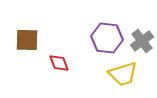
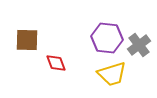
gray cross: moved 3 px left, 4 px down
red diamond: moved 3 px left
yellow trapezoid: moved 11 px left
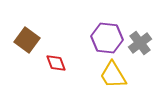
brown square: rotated 35 degrees clockwise
gray cross: moved 1 px right, 2 px up
yellow trapezoid: moved 1 px right, 1 px down; rotated 76 degrees clockwise
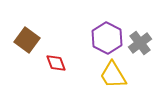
purple hexagon: rotated 20 degrees clockwise
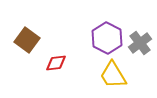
red diamond: rotated 75 degrees counterclockwise
